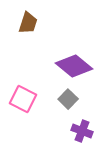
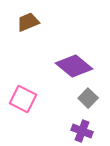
brown trapezoid: moved 1 px up; rotated 130 degrees counterclockwise
gray square: moved 20 px right, 1 px up
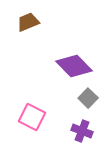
purple diamond: rotated 6 degrees clockwise
pink square: moved 9 px right, 18 px down
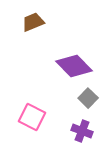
brown trapezoid: moved 5 px right
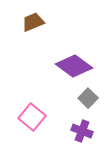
purple diamond: rotated 9 degrees counterclockwise
pink square: rotated 12 degrees clockwise
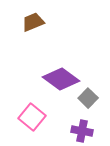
purple diamond: moved 13 px left, 13 px down
purple cross: rotated 10 degrees counterclockwise
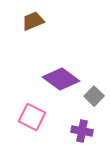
brown trapezoid: moved 1 px up
gray square: moved 6 px right, 2 px up
pink square: rotated 12 degrees counterclockwise
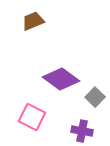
gray square: moved 1 px right, 1 px down
